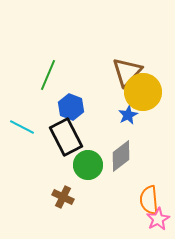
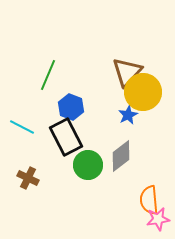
brown cross: moved 35 px left, 19 px up
pink star: rotated 20 degrees clockwise
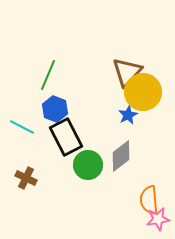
blue hexagon: moved 16 px left, 2 px down
brown cross: moved 2 px left
